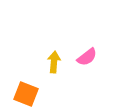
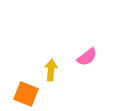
yellow arrow: moved 3 px left, 8 px down
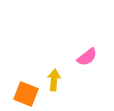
yellow arrow: moved 3 px right, 10 px down
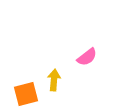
orange square: rotated 35 degrees counterclockwise
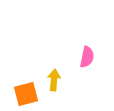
pink semicircle: rotated 40 degrees counterclockwise
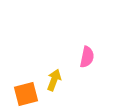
yellow arrow: rotated 15 degrees clockwise
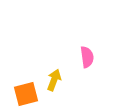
pink semicircle: rotated 20 degrees counterclockwise
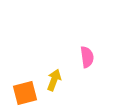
orange square: moved 1 px left, 1 px up
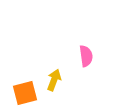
pink semicircle: moved 1 px left, 1 px up
